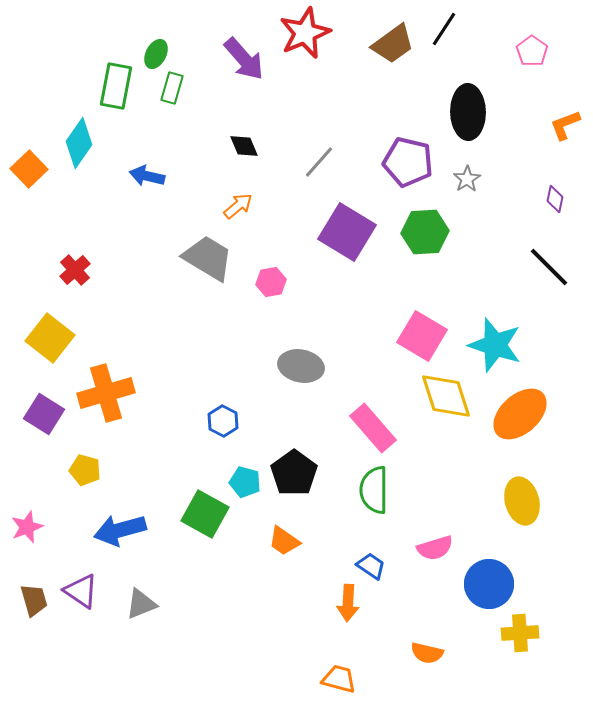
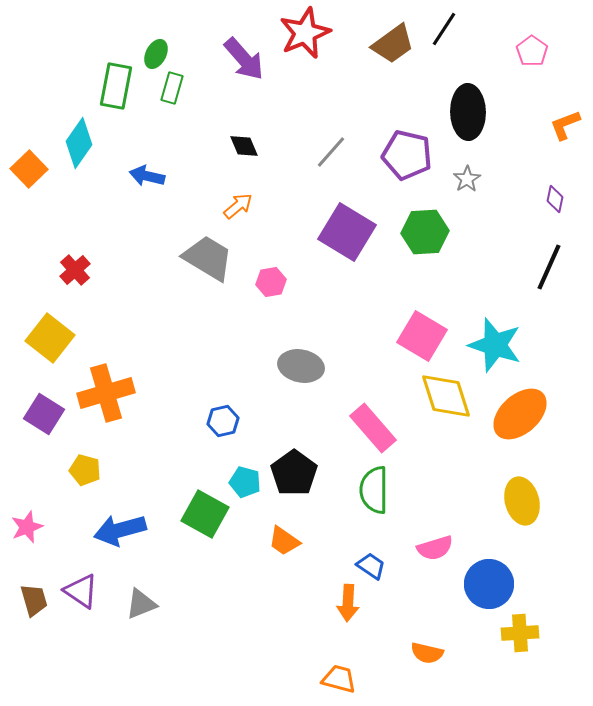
gray line at (319, 162): moved 12 px right, 10 px up
purple pentagon at (408, 162): moved 1 px left, 7 px up
black line at (549, 267): rotated 69 degrees clockwise
blue hexagon at (223, 421): rotated 20 degrees clockwise
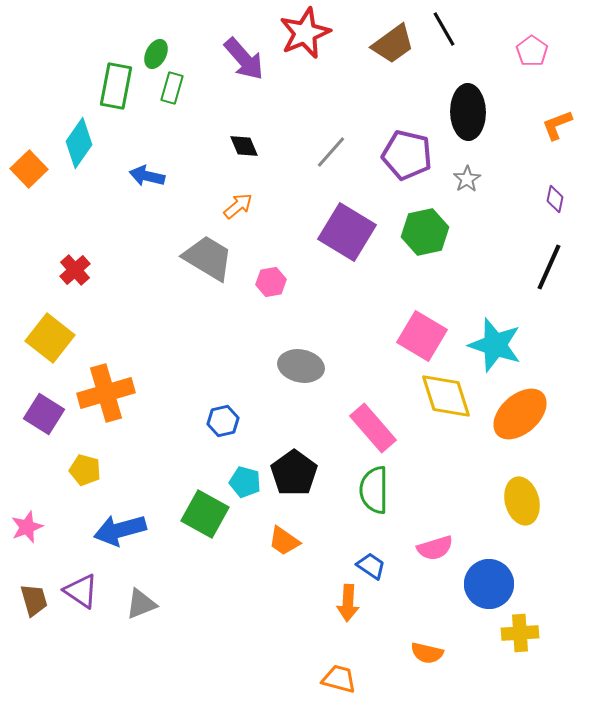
black line at (444, 29): rotated 63 degrees counterclockwise
orange L-shape at (565, 125): moved 8 px left
green hexagon at (425, 232): rotated 9 degrees counterclockwise
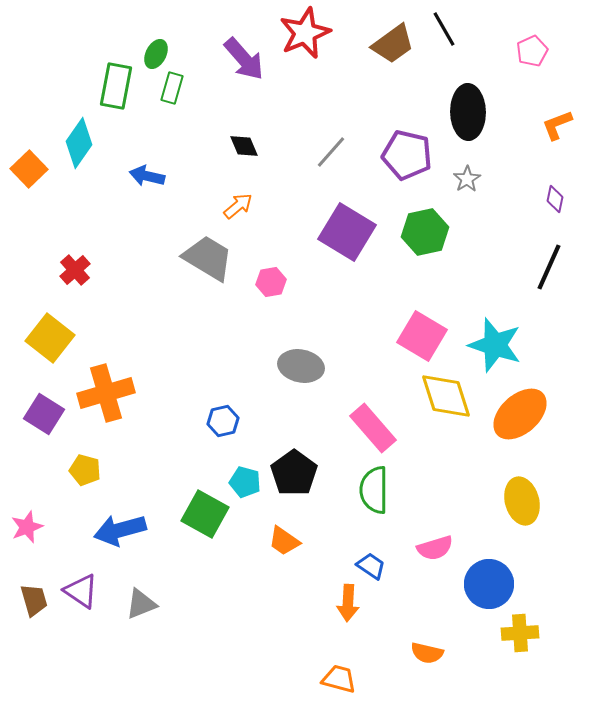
pink pentagon at (532, 51): rotated 12 degrees clockwise
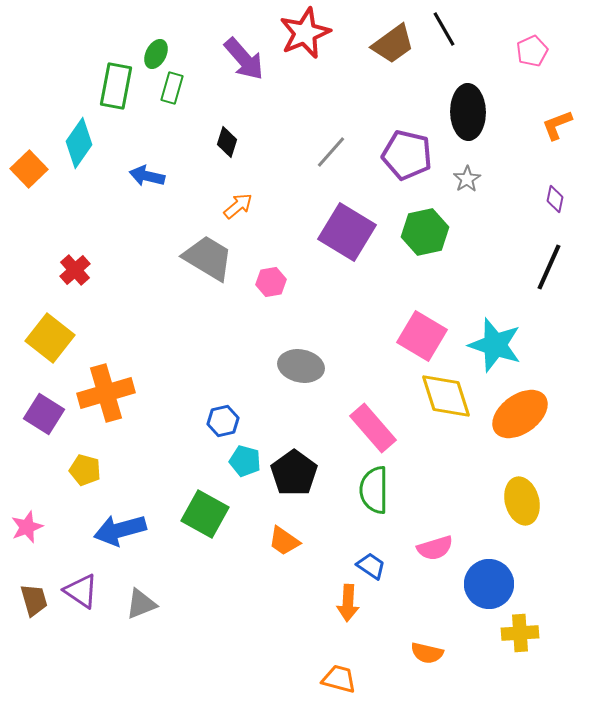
black diamond at (244, 146): moved 17 px left, 4 px up; rotated 40 degrees clockwise
orange ellipse at (520, 414): rotated 6 degrees clockwise
cyan pentagon at (245, 482): moved 21 px up
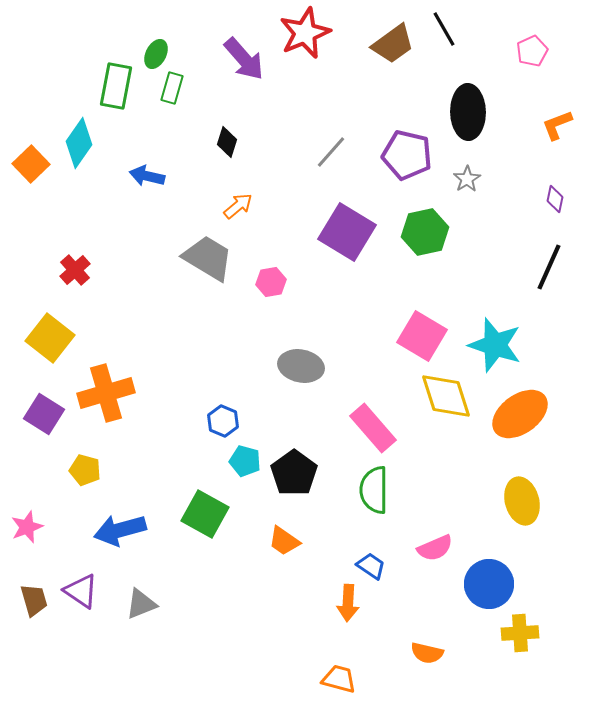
orange square at (29, 169): moved 2 px right, 5 px up
blue hexagon at (223, 421): rotated 24 degrees counterclockwise
pink semicircle at (435, 548): rotated 6 degrees counterclockwise
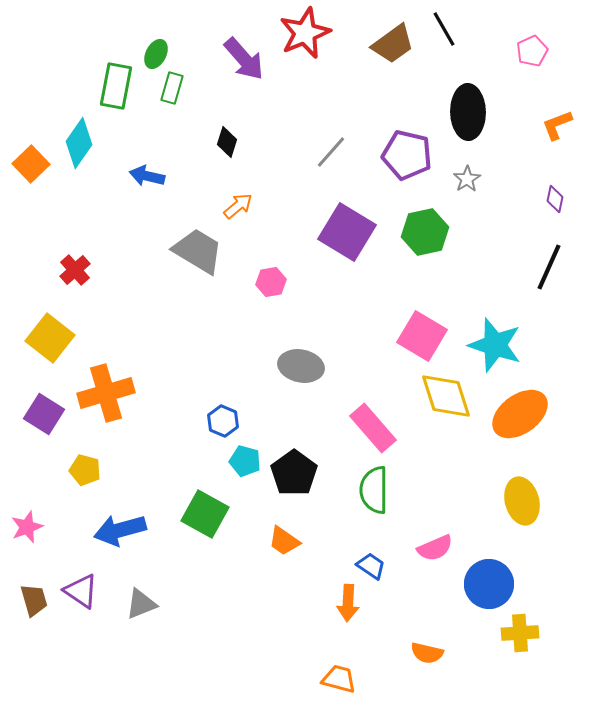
gray trapezoid at (208, 258): moved 10 px left, 7 px up
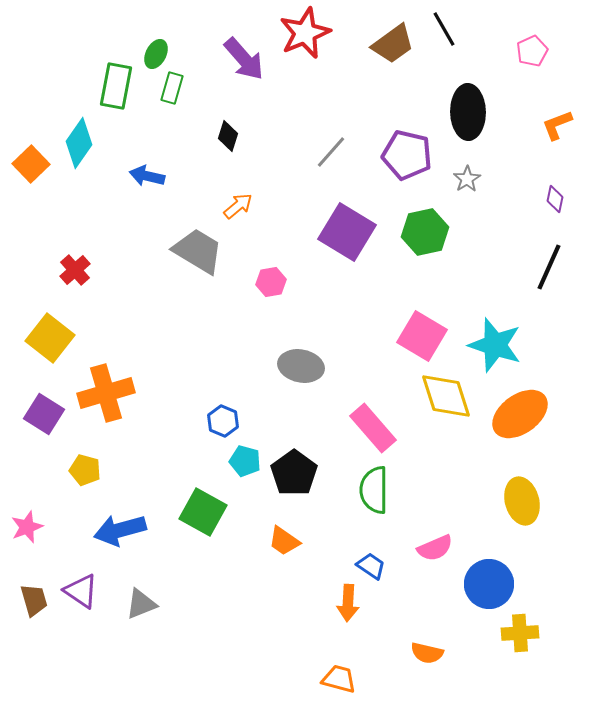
black diamond at (227, 142): moved 1 px right, 6 px up
green square at (205, 514): moved 2 px left, 2 px up
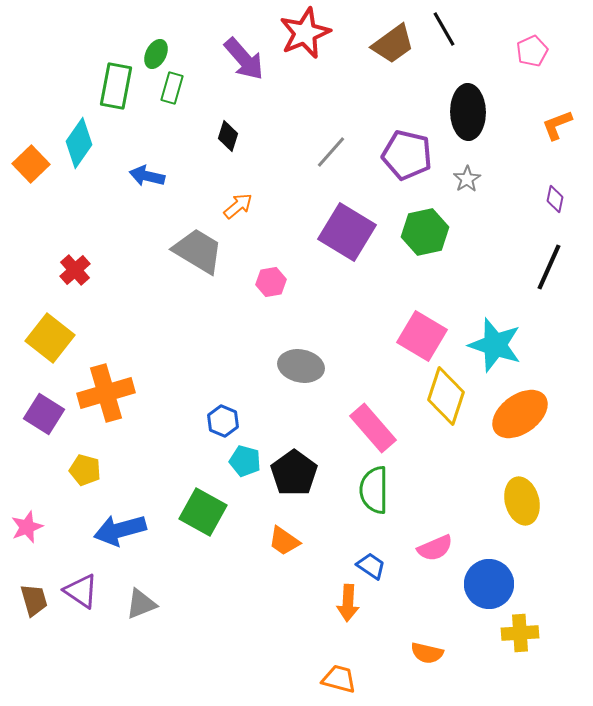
yellow diamond at (446, 396): rotated 36 degrees clockwise
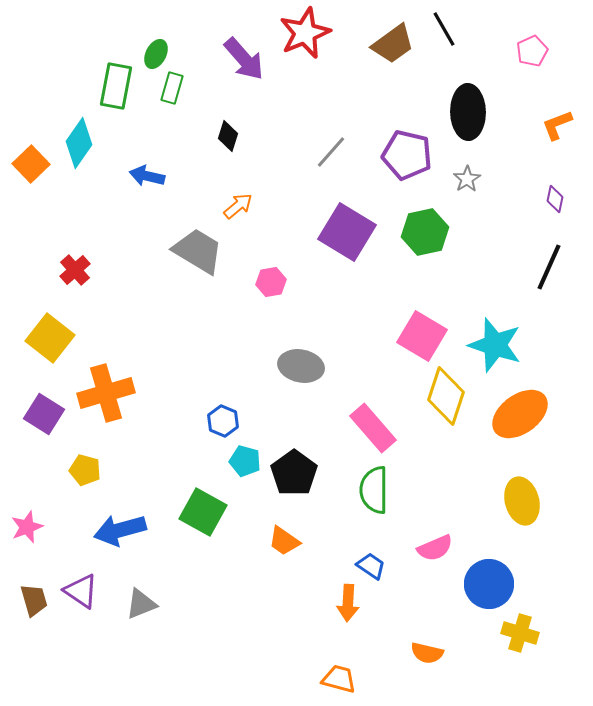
yellow cross at (520, 633): rotated 21 degrees clockwise
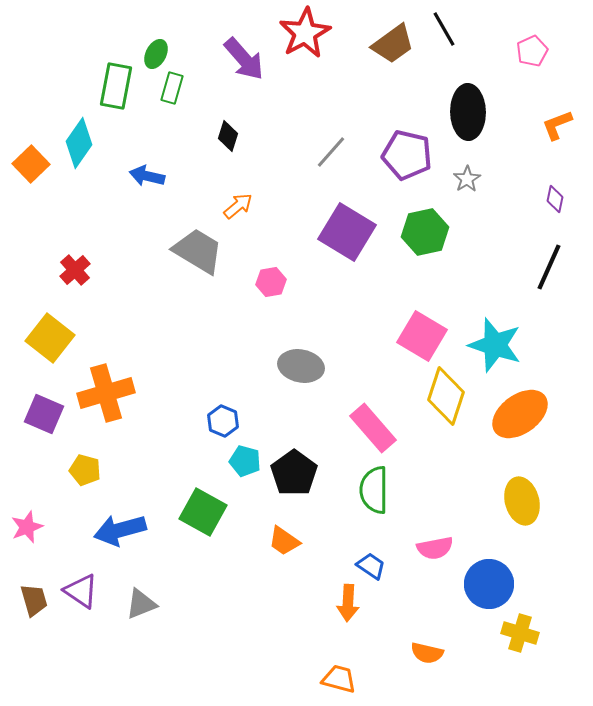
red star at (305, 33): rotated 6 degrees counterclockwise
purple square at (44, 414): rotated 9 degrees counterclockwise
pink semicircle at (435, 548): rotated 12 degrees clockwise
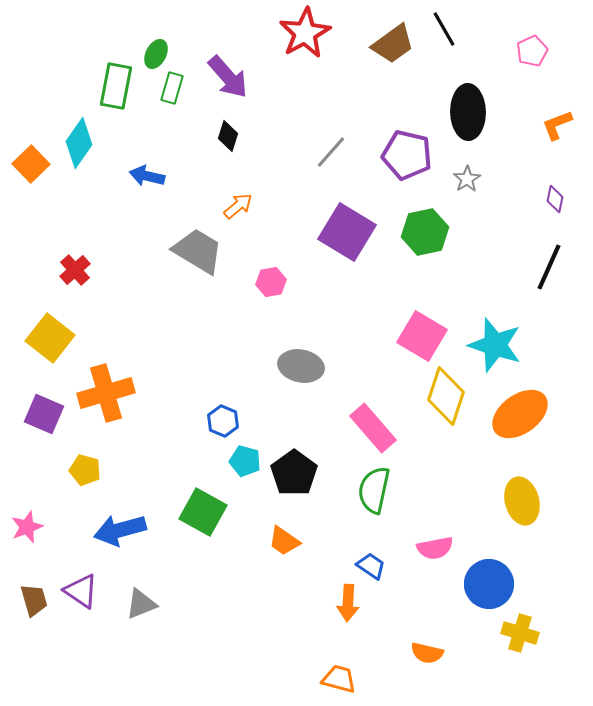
purple arrow at (244, 59): moved 16 px left, 18 px down
green semicircle at (374, 490): rotated 12 degrees clockwise
